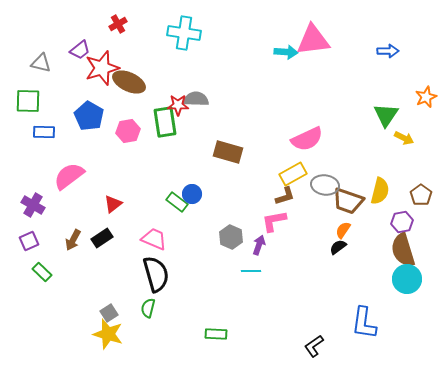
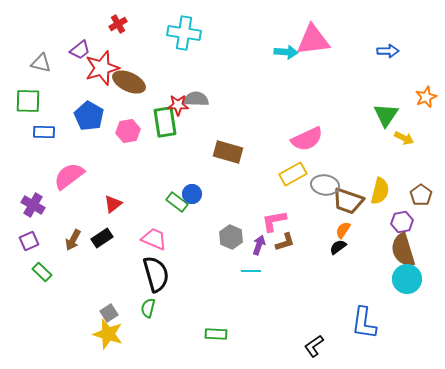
brown L-shape at (285, 196): moved 46 px down
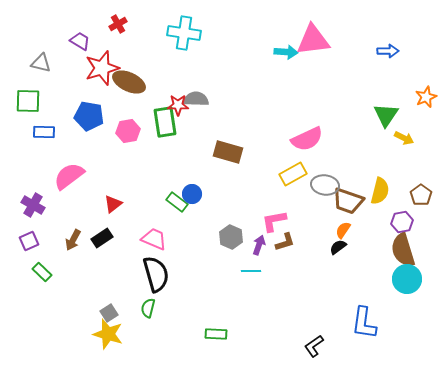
purple trapezoid at (80, 50): moved 9 px up; rotated 110 degrees counterclockwise
blue pentagon at (89, 116): rotated 20 degrees counterclockwise
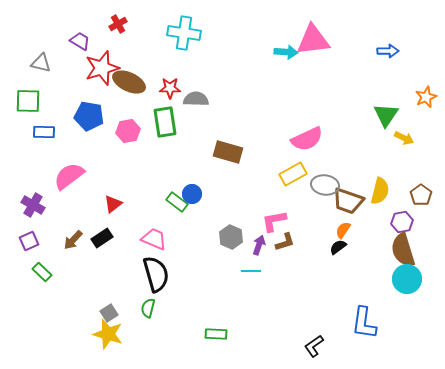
red star at (178, 105): moved 8 px left, 17 px up
brown arrow at (73, 240): rotated 15 degrees clockwise
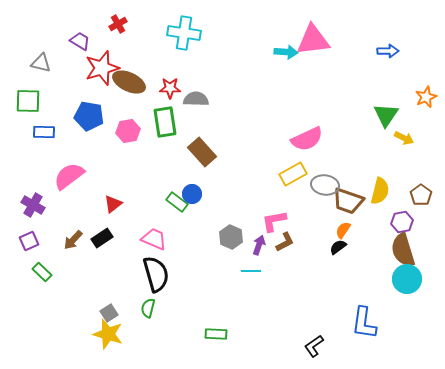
brown rectangle at (228, 152): moved 26 px left; rotated 32 degrees clockwise
brown L-shape at (285, 242): rotated 10 degrees counterclockwise
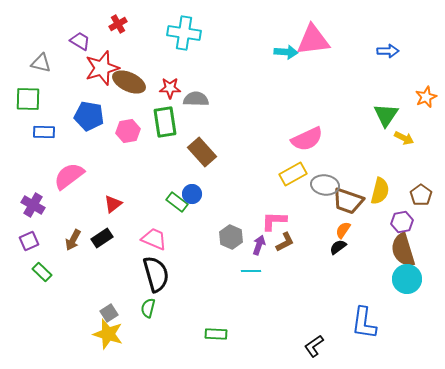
green square at (28, 101): moved 2 px up
pink L-shape at (274, 221): rotated 12 degrees clockwise
brown arrow at (73, 240): rotated 15 degrees counterclockwise
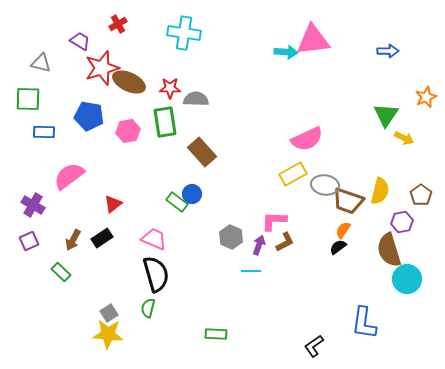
brown semicircle at (403, 250): moved 14 px left
green rectangle at (42, 272): moved 19 px right
yellow star at (108, 334): rotated 12 degrees counterclockwise
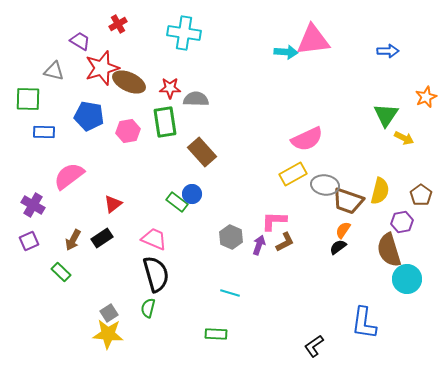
gray triangle at (41, 63): moved 13 px right, 8 px down
cyan line at (251, 271): moved 21 px left, 22 px down; rotated 18 degrees clockwise
